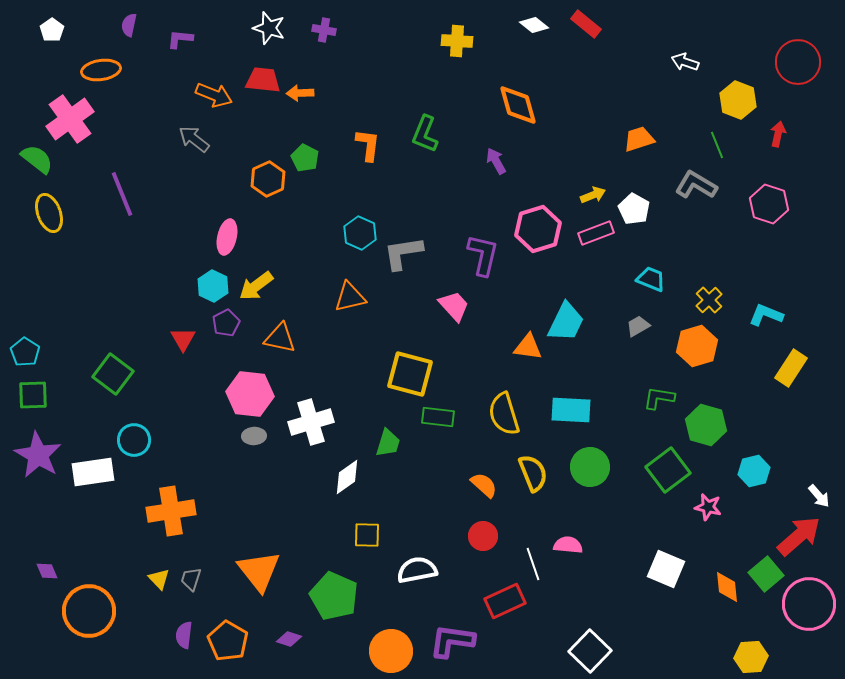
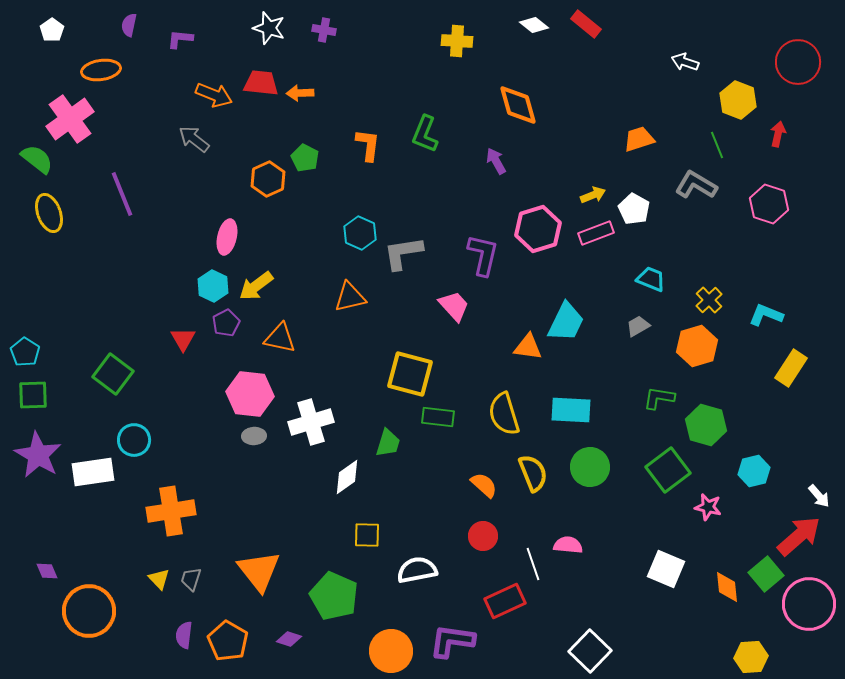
red trapezoid at (263, 80): moved 2 px left, 3 px down
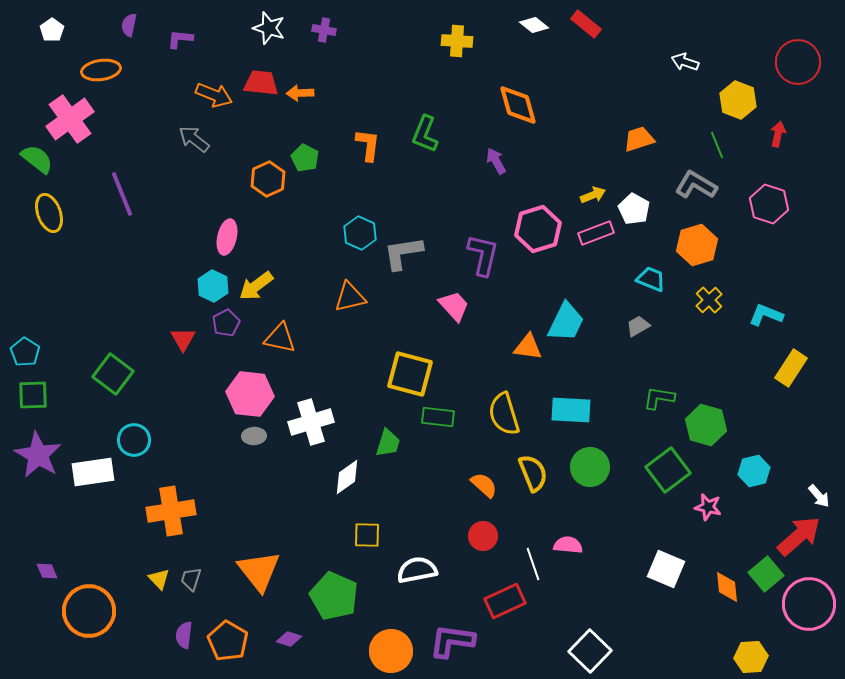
orange hexagon at (697, 346): moved 101 px up
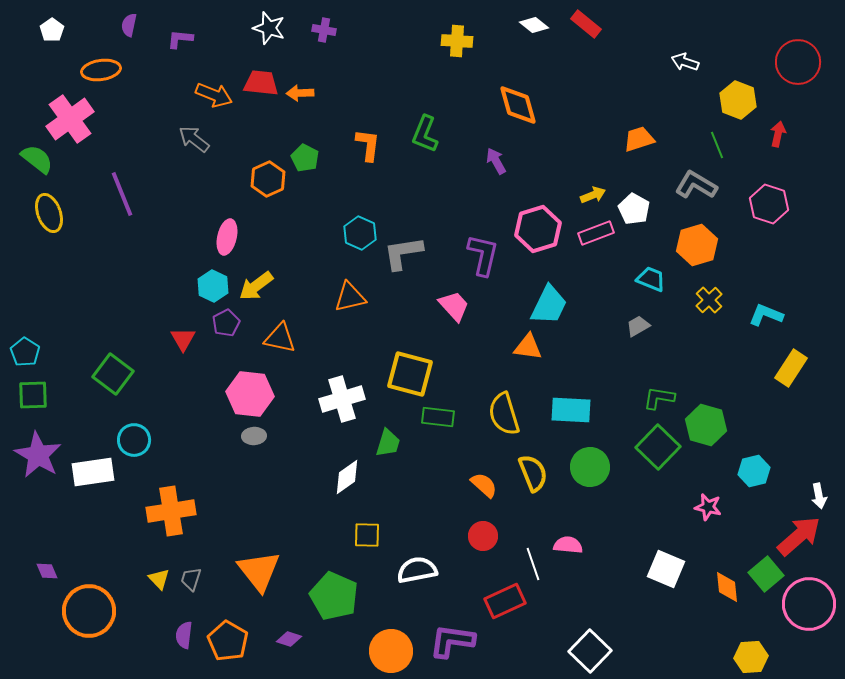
cyan trapezoid at (566, 322): moved 17 px left, 17 px up
white cross at (311, 422): moved 31 px right, 23 px up
green square at (668, 470): moved 10 px left, 23 px up; rotated 9 degrees counterclockwise
white arrow at (819, 496): rotated 30 degrees clockwise
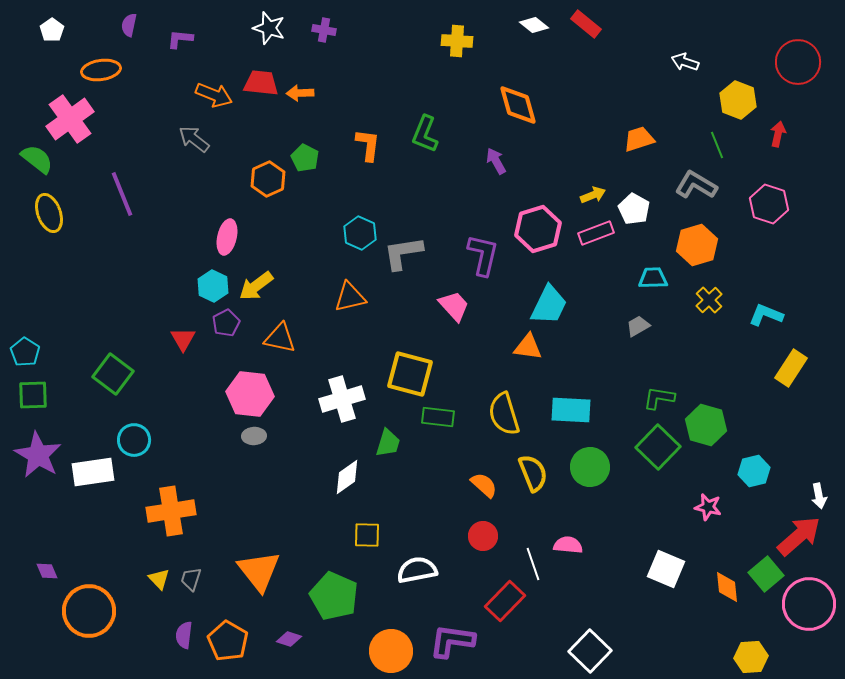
cyan trapezoid at (651, 279): moved 2 px right, 1 px up; rotated 24 degrees counterclockwise
red rectangle at (505, 601): rotated 21 degrees counterclockwise
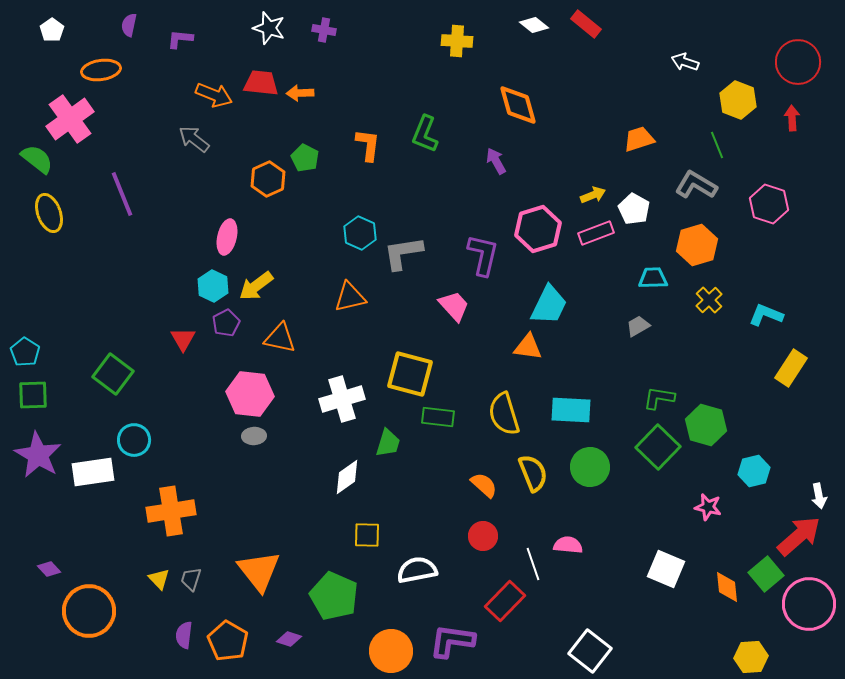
red arrow at (778, 134): moved 14 px right, 16 px up; rotated 15 degrees counterclockwise
purple diamond at (47, 571): moved 2 px right, 2 px up; rotated 20 degrees counterclockwise
white square at (590, 651): rotated 6 degrees counterclockwise
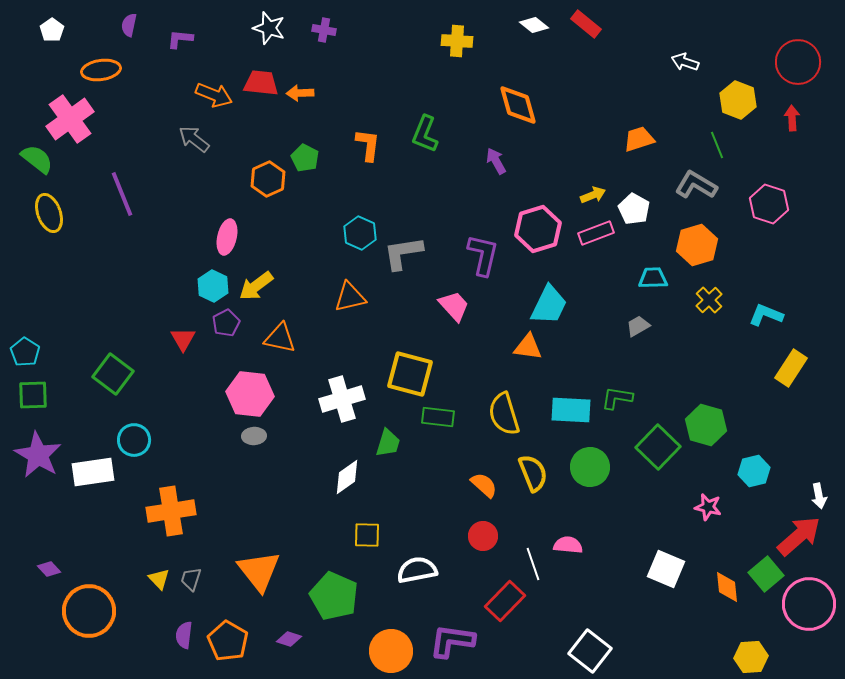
green L-shape at (659, 398): moved 42 px left
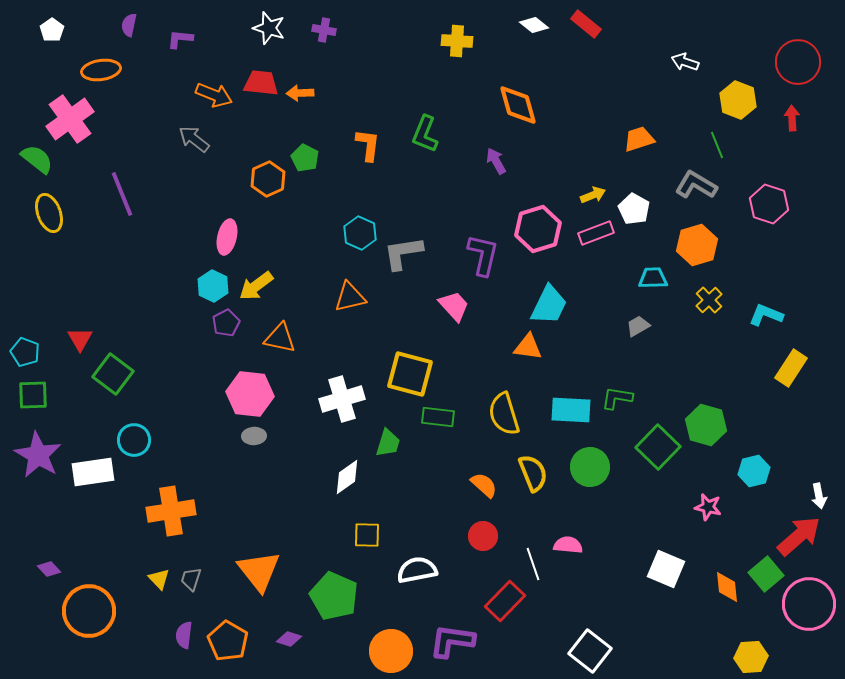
red triangle at (183, 339): moved 103 px left
cyan pentagon at (25, 352): rotated 12 degrees counterclockwise
